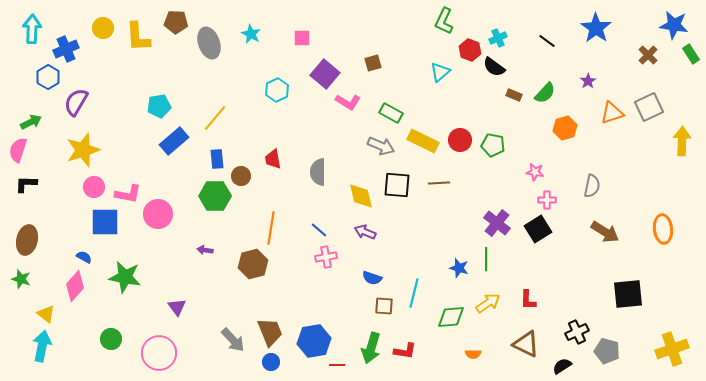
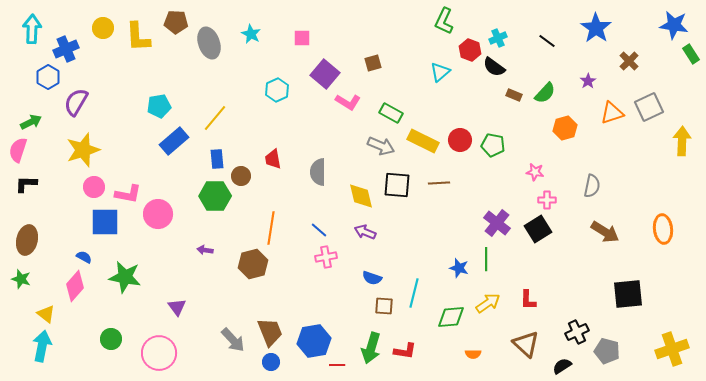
brown cross at (648, 55): moved 19 px left, 6 px down
brown triangle at (526, 344): rotated 16 degrees clockwise
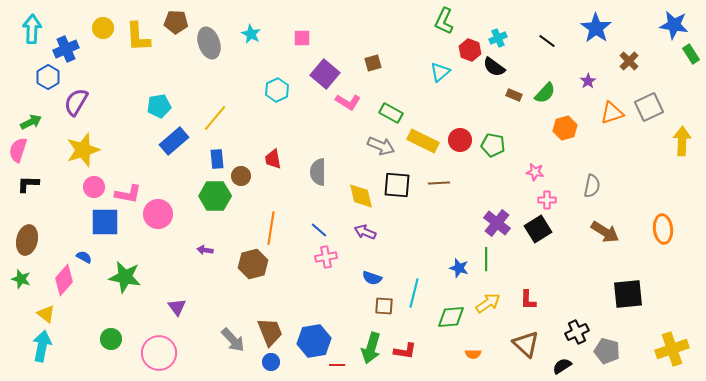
black L-shape at (26, 184): moved 2 px right
pink diamond at (75, 286): moved 11 px left, 6 px up
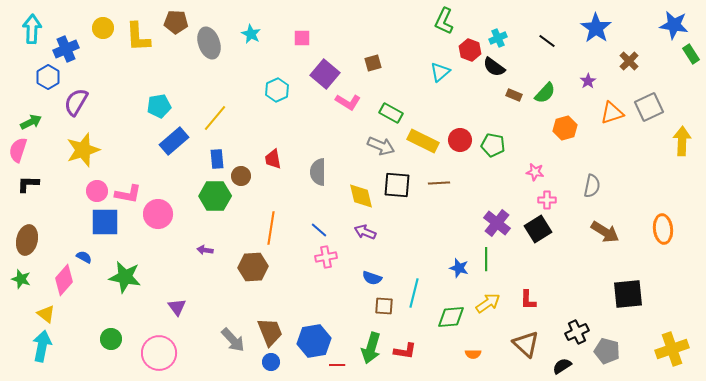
pink circle at (94, 187): moved 3 px right, 4 px down
brown hexagon at (253, 264): moved 3 px down; rotated 12 degrees clockwise
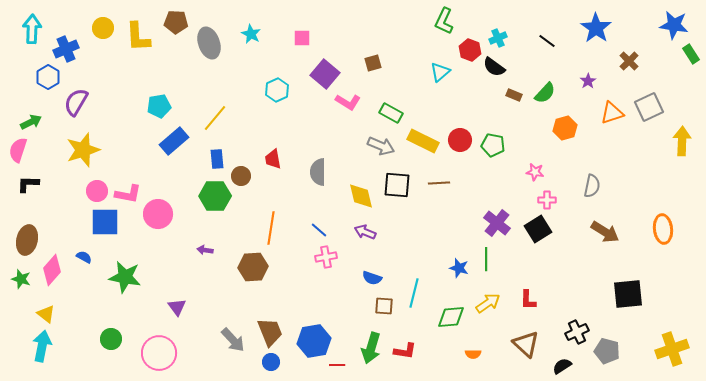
pink diamond at (64, 280): moved 12 px left, 10 px up
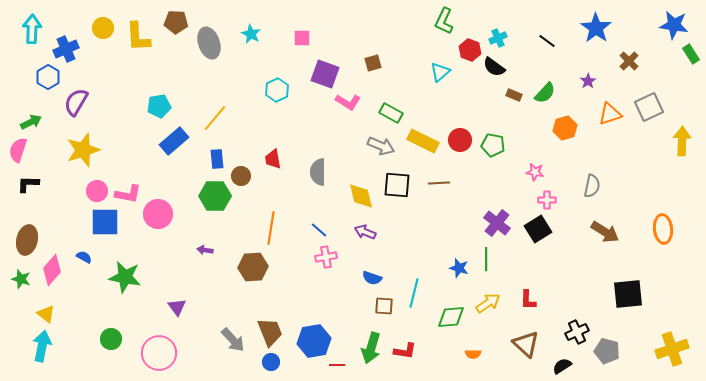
purple square at (325, 74): rotated 20 degrees counterclockwise
orange triangle at (612, 113): moved 2 px left, 1 px down
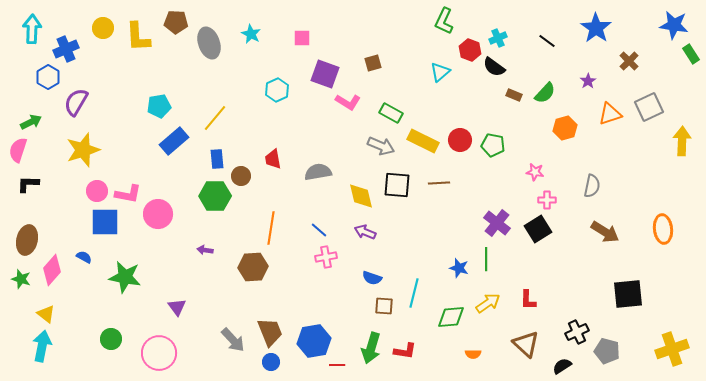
gray semicircle at (318, 172): rotated 80 degrees clockwise
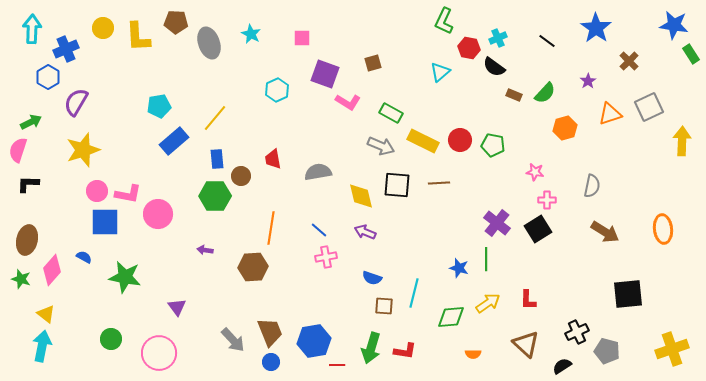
red hexagon at (470, 50): moved 1 px left, 2 px up; rotated 10 degrees counterclockwise
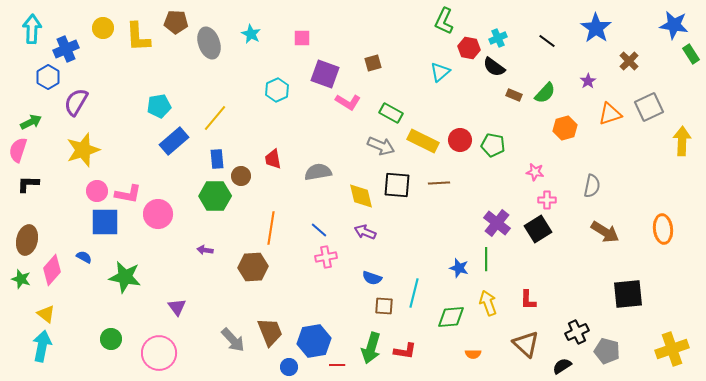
yellow arrow at (488, 303): rotated 75 degrees counterclockwise
blue circle at (271, 362): moved 18 px right, 5 px down
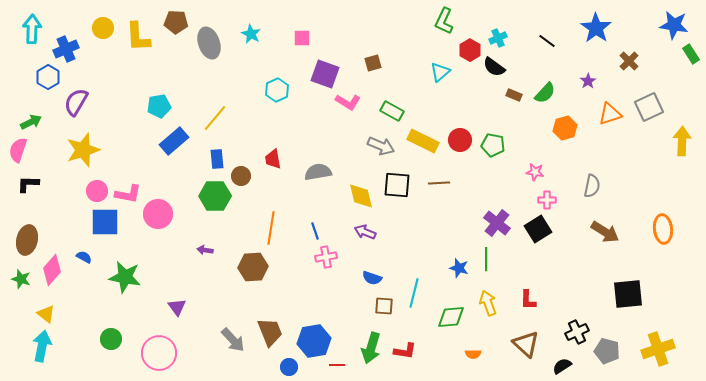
red hexagon at (469, 48): moved 1 px right, 2 px down; rotated 20 degrees clockwise
green rectangle at (391, 113): moved 1 px right, 2 px up
blue line at (319, 230): moved 4 px left, 1 px down; rotated 30 degrees clockwise
yellow cross at (672, 349): moved 14 px left
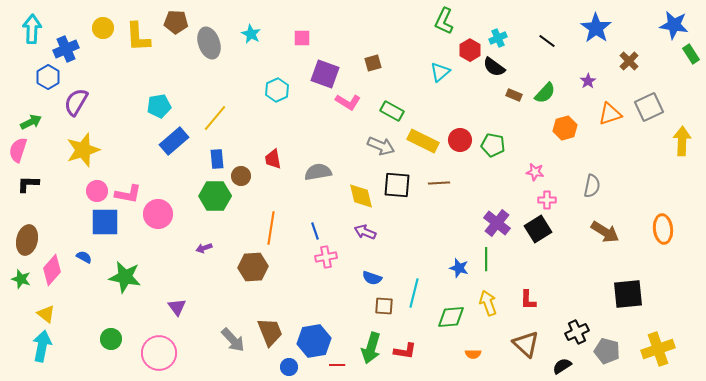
purple arrow at (205, 250): moved 1 px left, 2 px up; rotated 28 degrees counterclockwise
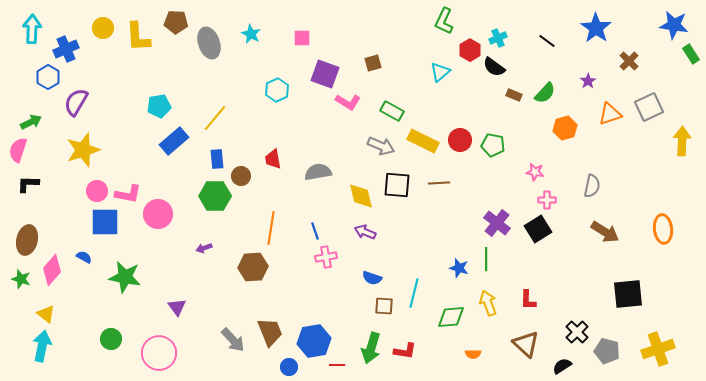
black cross at (577, 332): rotated 20 degrees counterclockwise
